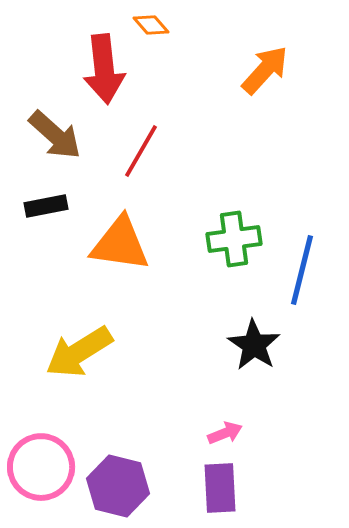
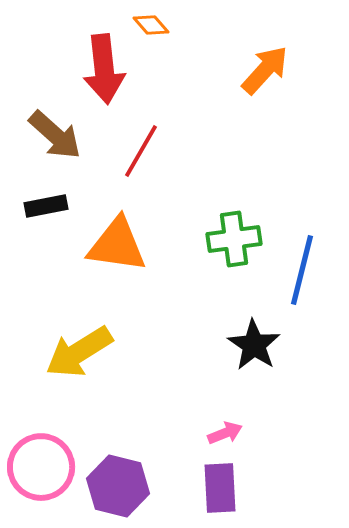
orange triangle: moved 3 px left, 1 px down
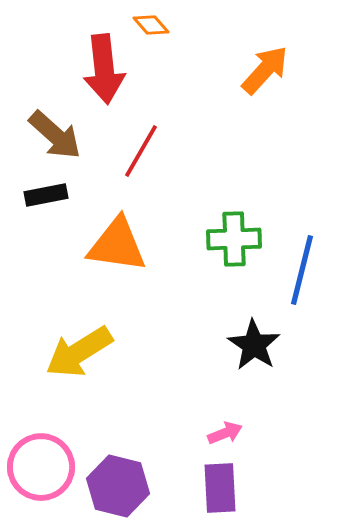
black rectangle: moved 11 px up
green cross: rotated 6 degrees clockwise
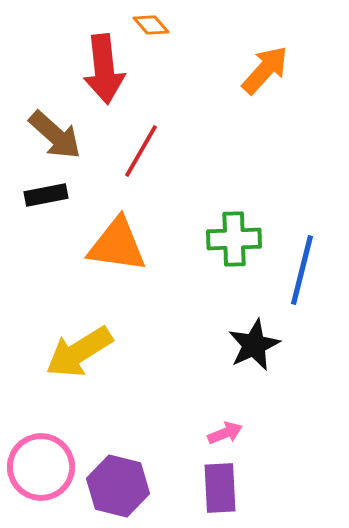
black star: rotated 14 degrees clockwise
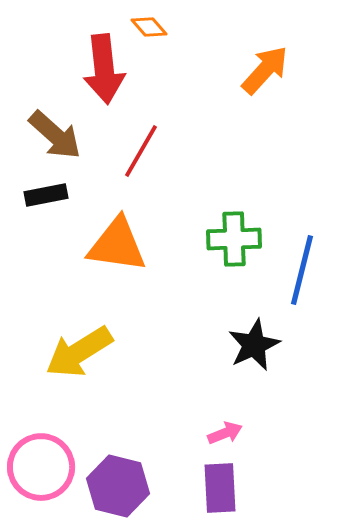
orange diamond: moved 2 px left, 2 px down
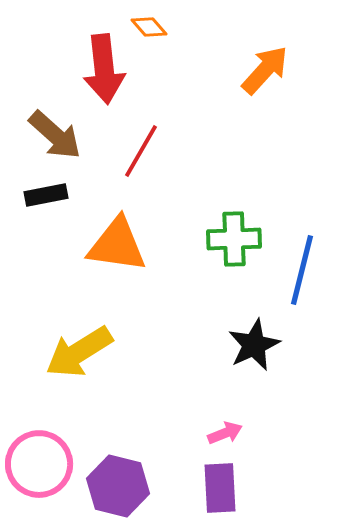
pink circle: moved 2 px left, 3 px up
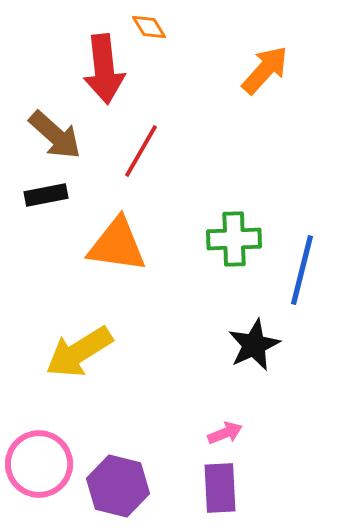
orange diamond: rotated 9 degrees clockwise
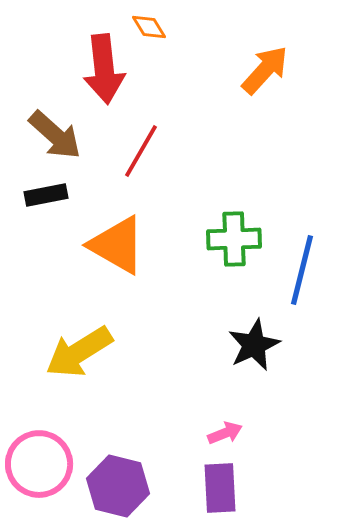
orange triangle: rotated 22 degrees clockwise
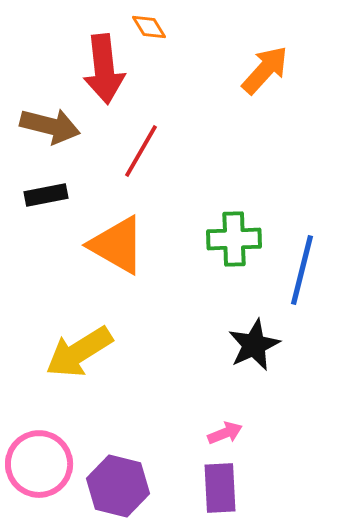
brown arrow: moved 5 px left, 9 px up; rotated 28 degrees counterclockwise
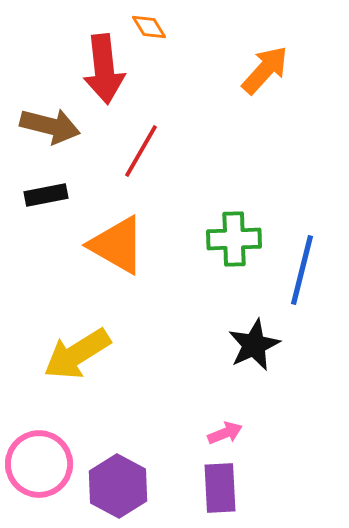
yellow arrow: moved 2 px left, 2 px down
purple hexagon: rotated 14 degrees clockwise
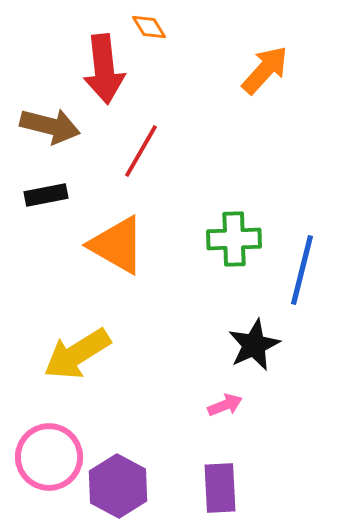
pink arrow: moved 28 px up
pink circle: moved 10 px right, 7 px up
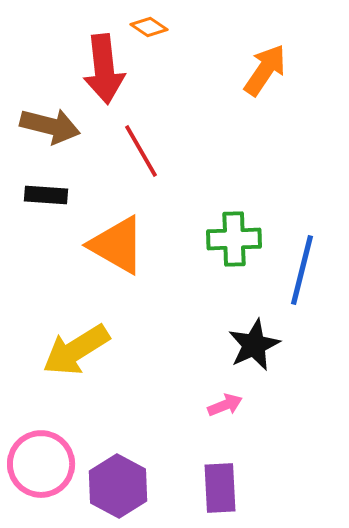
orange diamond: rotated 24 degrees counterclockwise
orange arrow: rotated 8 degrees counterclockwise
red line: rotated 60 degrees counterclockwise
black rectangle: rotated 15 degrees clockwise
yellow arrow: moved 1 px left, 4 px up
pink circle: moved 8 px left, 7 px down
